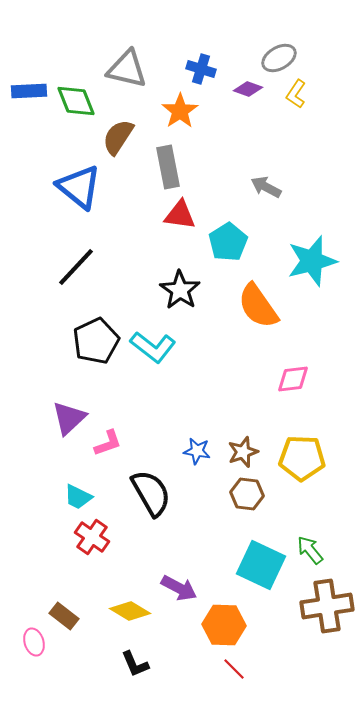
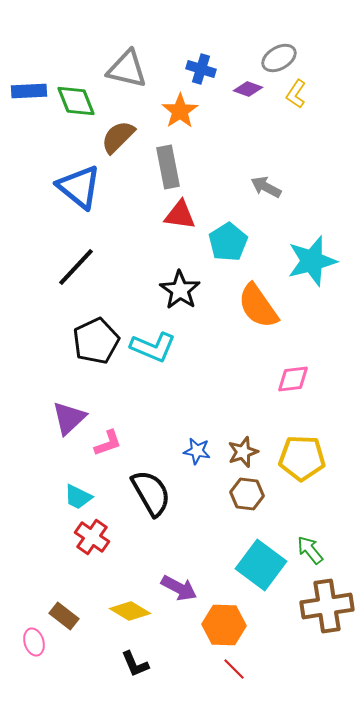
brown semicircle: rotated 12 degrees clockwise
cyan L-shape: rotated 15 degrees counterclockwise
cyan square: rotated 12 degrees clockwise
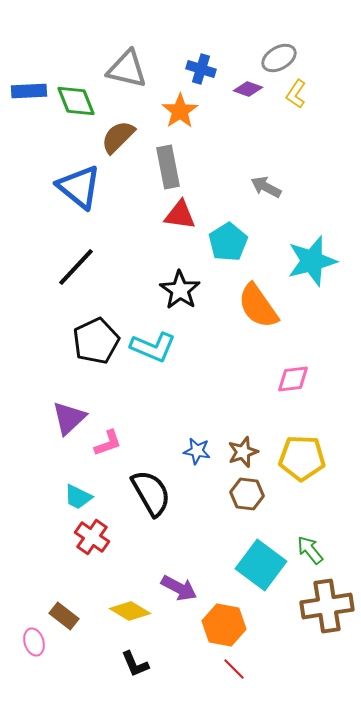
orange hexagon: rotated 9 degrees clockwise
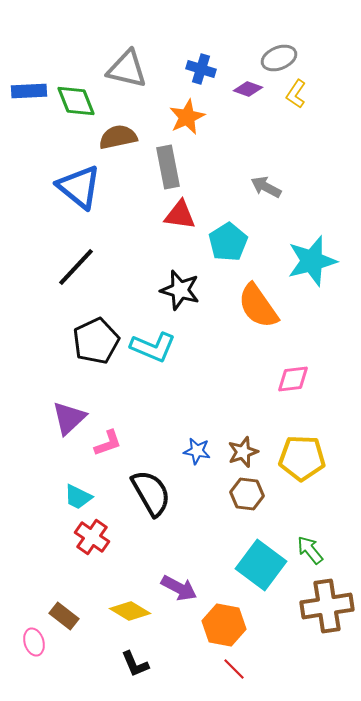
gray ellipse: rotated 8 degrees clockwise
orange star: moved 7 px right, 6 px down; rotated 9 degrees clockwise
brown semicircle: rotated 33 degrees clockwise
black star: rotated 18 degrees counterclockwise
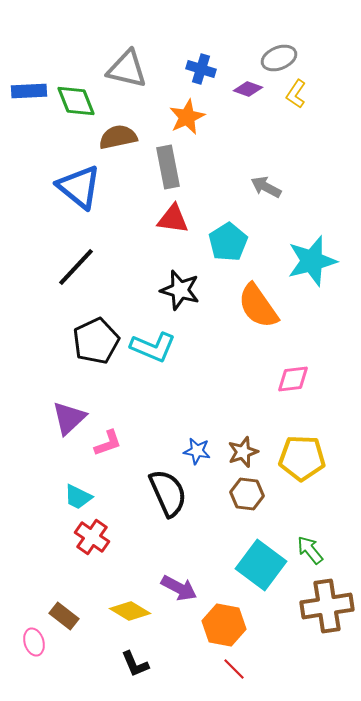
red triangle: moved 7 px left, 4 px down
black semicircle: moved 17 px right; rotated 6 degrees clockwise
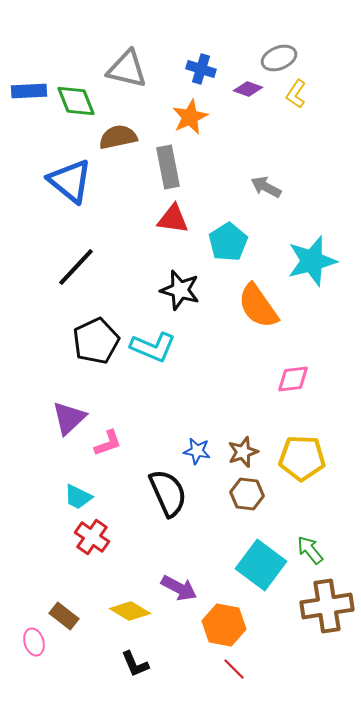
orange star: moved 3 px right
blue triangle: moved 9 px left, 6 px up
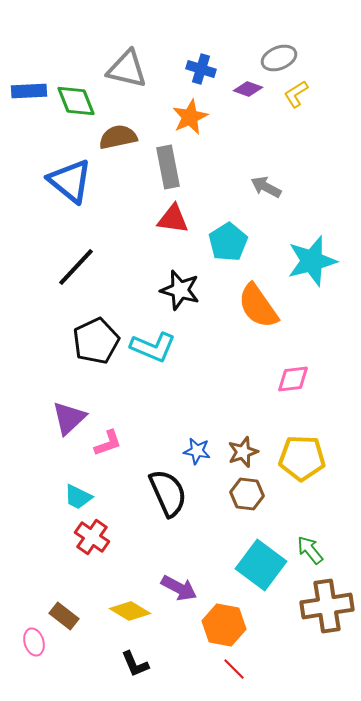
yellow L-shape: rotated 24 degrees clockwise
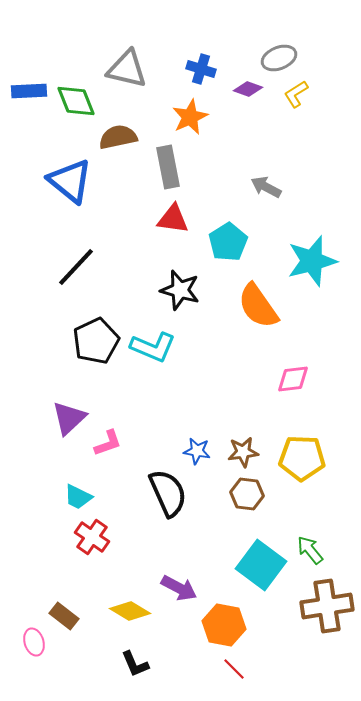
brown star: rotated 12 degrees clockwise
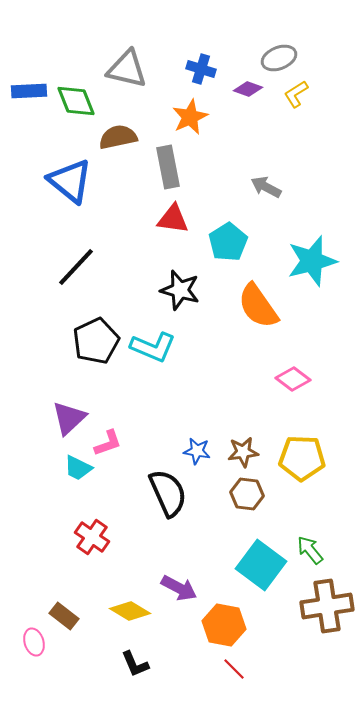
pink diamond: rotated 44 degrees clockwise
cyan trapezoid: moved 29 px up
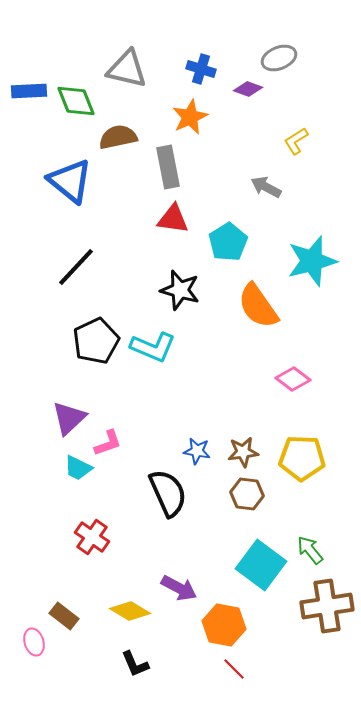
yellow L-shape: moved 47 px down
